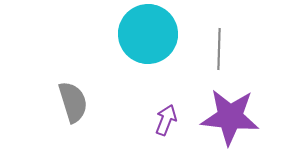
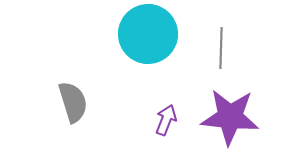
gray line: moved 2 px right, 1 px up
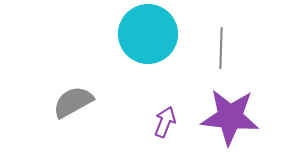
gray semicircle: rotated 102 degrees counterclockwise
purple arrow: moved 1 px left, 2 px down
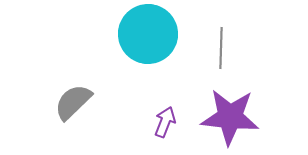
gray semicircle: rotated 15 degrees counterclockwise
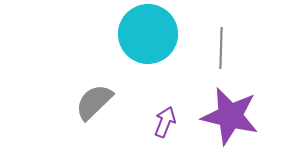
gray semicircle: moved 21 px right
purple star: moved 1 px up; rotated 8 degrees clockwise
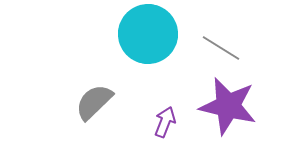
gray line: rotated 60 degrees counterclockwise
purple star: moved 2 px left, 10 px up
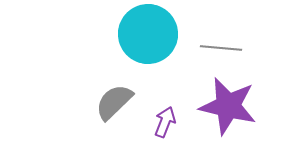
gray line: rotated 27 degrees counterclockwise
gray semicircle: moved 20 px right
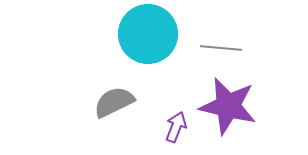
gray semicircle: rotated 18 degrees clockwise
purple arrow: moved 11 px right, 5 px down
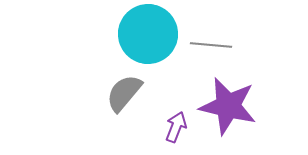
gray line: moved 10 px left, 3 px up
gray semicircle: moved 10 px right, 9 px up; rotated 24 degrees counterclockwise
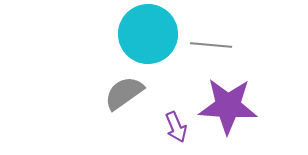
gray semicircle: rotated 15 degrees clockwise
purple star: rotated 10 degrees counterclockwise
purple arrow: rotated 136 degrees clockwise
